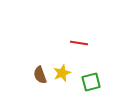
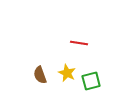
yellow star: moved 5 px right; rotated 24 degrees counterclockwise
green square: moved 1 px up
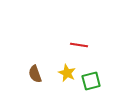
red line: moved 2 px down
brown semicircle: moved 5 px left, 1 px up
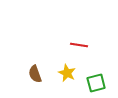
green square: moved 5 px right, 2 px down
